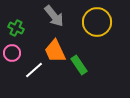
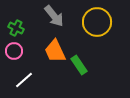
pink circle: moved 2 px right, 2 px up
white line: moved 10 px left, 10 px down
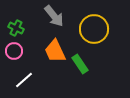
yellow circle: moved 3 px left, 7 px down
green rectangle: moved 1 px right, 1 px up
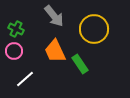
green cross: moved 1 px down
white line: moved 1 px right, 1 px up
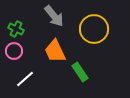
green rectangle: moved 8 px down
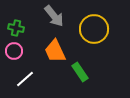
green cross: moved 1 px up; rotated 14 degrees counterclockwise
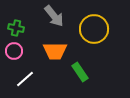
orange trapezoid: rotated 65 degrees counterclockwise
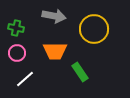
gray arrow: rotated 40 degrees counterclockwise
pink circle: moved 3 px right, 2 px down
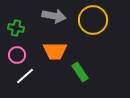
yellow circle: moved 1 px left, 9 px up
pink circle: moved 2 px down
white line: moved 3 px up
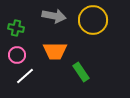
green rectangle: moved 1 px right
